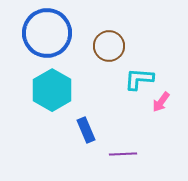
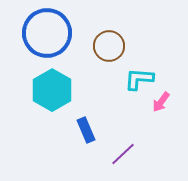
purple line: rotated 40 degrees counterclockwise
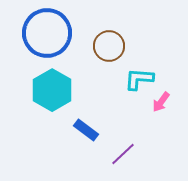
blue rectangle: rotated 30 degrees counterclockwise
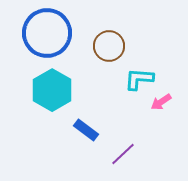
pink arrow: rotated 20 degrees clockwise
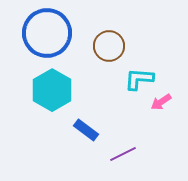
purple line: rotated 16 degrees clockwise
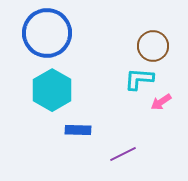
brown circle: moved 44 px right
blue rectangle: moved 8 px left; rotated 35 degrees counterclockwise
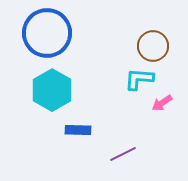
pink arrow: moved 1 px right, 1 px down
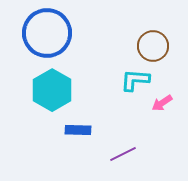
cyan L-shape: moved 4 px left, 1 px down
